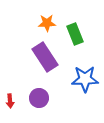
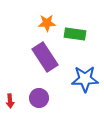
green rectangle: rotated 60 degrees counterclockwise
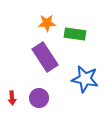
blue star: rotated 12 degrees clockwise
red arrow: moved 2 px right, 3 px up
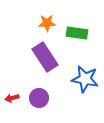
green rectangle: moved 2 px right, 1 px up
red arrow: rotated 80 degrees clockwise
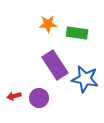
orange star: moved 1 px right, 1 px down
purple rectangle: moved 10 px right, 8 px down
red arrow: moved 2 px right, 2 px up
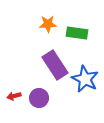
blue star: rotated 16 degrees clockwise
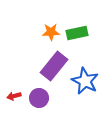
orange star: moved 3 px right, 8 px down
green rectangle: rotated 20 degrees counterclockwise
purple rectangle: moved 1 px left, 1 px down; rotated 72 degrees clockwise
blue star: moved 2 px down
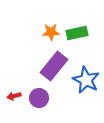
blue star: moved 1 px right, 1 px up
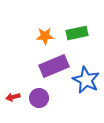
orange star: moved 6 px left, 4 px down
purple rectangle: rotated 28 degrees clockwise
red arrow: moved 1 px left, 1 px down
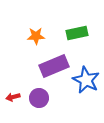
orange star: moved 9 px left
